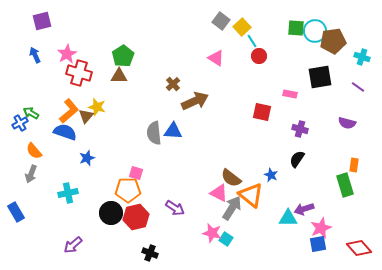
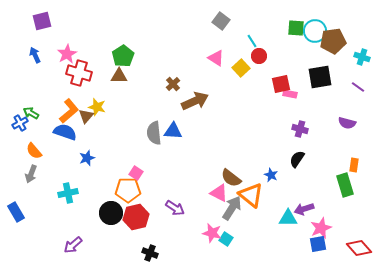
yellow square at (242, 27): moved 1 px left, 41 px down
red square at (262, 112): moved 19 px right, 28 px up; rotated 24 degrees counterclockwise
pink square at (136, 173): rotated 16 degrees clockwise
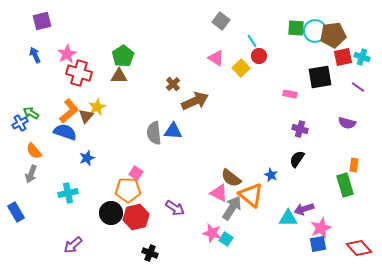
brown pentagon at (333, 41): moved 6 px up
red square at (281, 84): moved 62 px right, 27 px up
yellow star at (97, 107): rotated 30 degrees clockwise
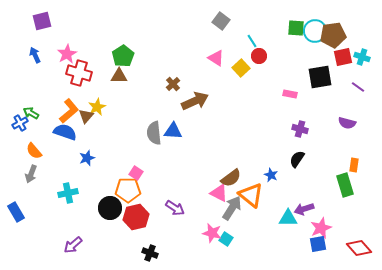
brown semicircle at (231, 178): rotated 75 degrees counterclockwise
black circle at (111, 213): moved 1 px left, 5 px up
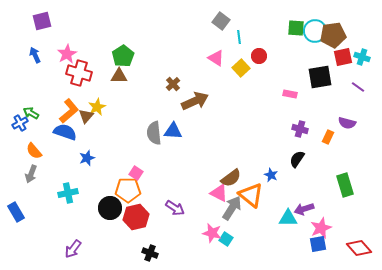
cyan line at (252, 41): moved 13 px left, 4 px up; rotated 24 degrees clockwise
orange rectangle at (354, 165): moved 26 px left, 28 px up; rotated 16 degrees clockwise
purple arrow at (73, 245): moved 4 px down; rotated 12 degrees counterclockwise
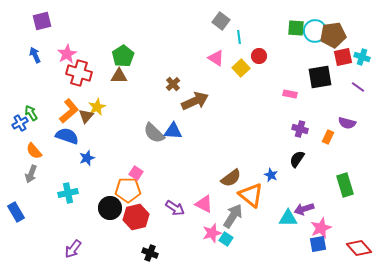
green arrow at (31, 113): rotated 28 degrees clockwise
blue semicircle at (65, 132): moved 2 px right, 4 px down
gray semicircle at (154, 133): rotated 40 degrees counterclockwise
pink triangle at (219, 193): moved 15 px left, 11 px down
gray arrow at (232, 208): moved 1 px right, 8 px down
pink star at (212, 233): rotated 30 degrees counterclockwise
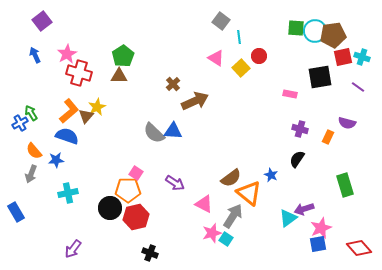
purple square at (42, 21): rotated 24 degrees counterclockwise
blue star at (87, 158): moved 31 px left, 2 px down; rotated 14 degrees clockwise
orange triangle at (251, 195): moved 2 px left, 2 px up
purple arrow at (175, 208): moved 25 px up
cyan triangle at (288, 218): rotated 36 degrees counterclockwise
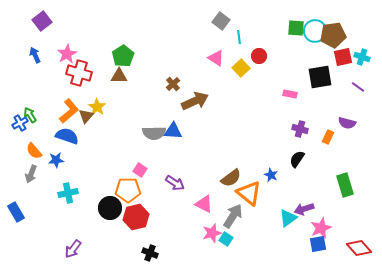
yellow star at (97, 107): rotated 12 degrees counterclockwise
green arrow at (31, 113): moved 1 px left, 2 px down
gray semicircle at (154, 133): rotated 45 degrees counterclockwise
pink square at (136, 173): moved 4 px right, 3 px up
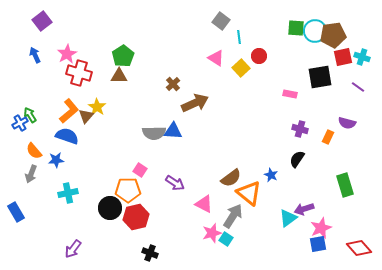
brown arrow at (195, 101): moved 2 px down
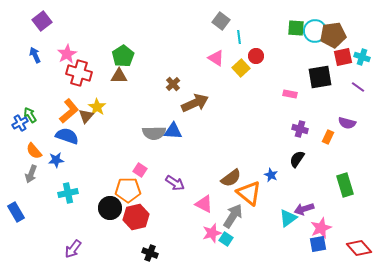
red circle at (259, 56): moved 3 px left
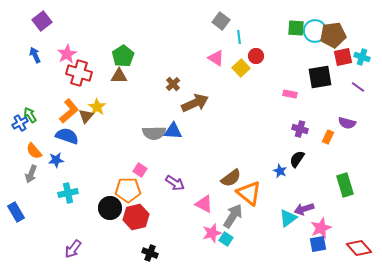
blue star at (271, 175): moved 9 px right, 4 px up
